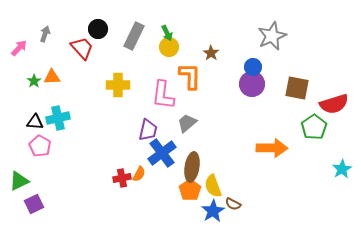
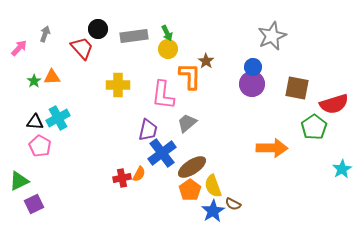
gray rectangle: rotated 56 degrees clockwise
yellow circle: moved 1 px left, 2 px down
brown star: moved 5 px left, 8 px down
cyan cross: rotated 15 degrees counterclockwise
brown ellipse: rotated 48 degrees clockwise
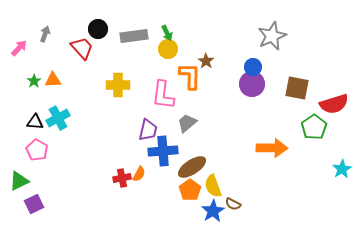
orange triangle: moved 1 px right, 3 px down
pink pentagon: moved 3 px left, 4 px down
blue cross: moved 1 px right, 2 px up; rotated 32 degrees clockwise
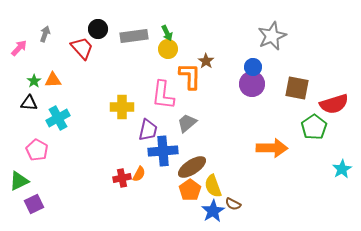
yellow cross: moved 4 px right, 22 px down
black triangle: moved 6 px left, 19 px up
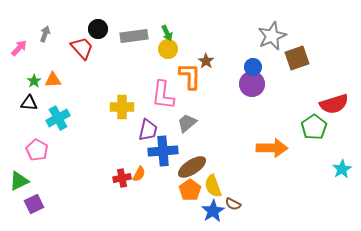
brown square: moved 30 px up; rotated 30 degrees counterclockwise
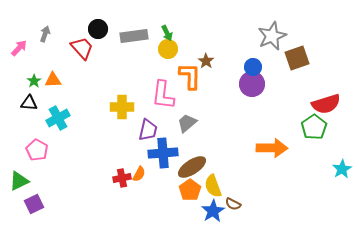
red semicircle: moved 8 px left
blue cross: moved 2 px down
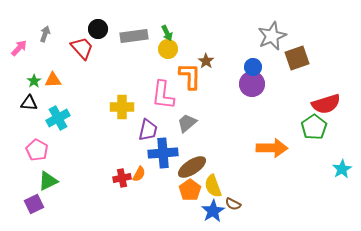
green triangle: moved 29 px right
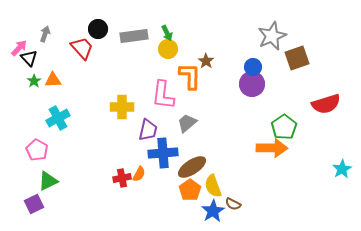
black triangle: moved 45 px up; rotated 42 degrees clockwise
green pentagon: moved 30 px left
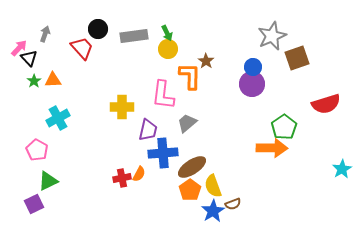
brown semicircle: rotated 49 degrees counterclockwise
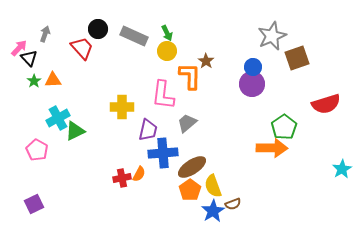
gray rectangle: rotated 32 degrees clockwise
yellow circle: moved 1 px left, 2 px down
green triangle: moved 27 px right, 50 px up
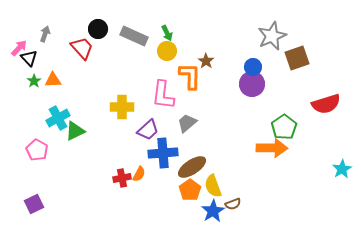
purple trapezoid: rotated 35 degrees clockwise
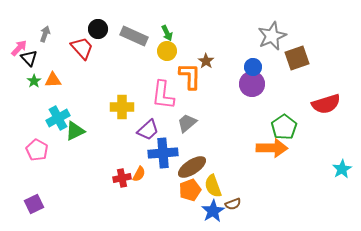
orange pentagon: rotated 15 degrees clockwise
